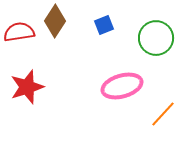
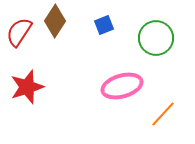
red semicircle: rotated 48 degrees counterclockwise
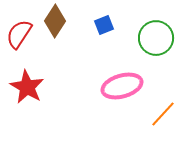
red semicircle: moved 2 px down
red star: rotated 24 degrees counterclockwise
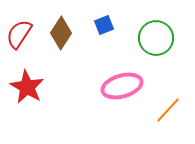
brown diamond: moved 6 px right, 12 px down
orange line: moved 5 px right, 4 px up
